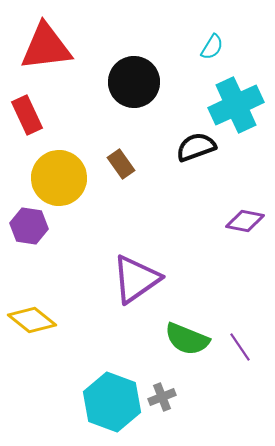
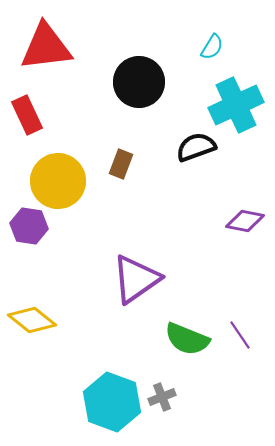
black circle: moved 5 px right
brown rectangle: rotated 56 degrees clockwise
yellow circle: moved 1 px left, 3 px down
purple line: moved 12 px up
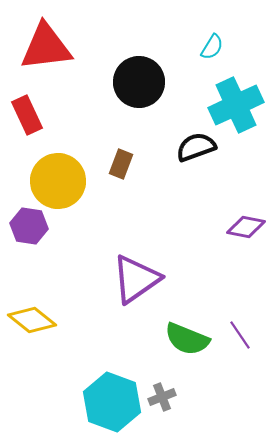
purple diamond: moved 1 px right, 6 px down
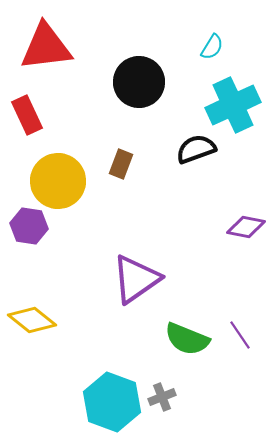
cyan cross: moved 3 px left
black semicircle: moved 2 px down
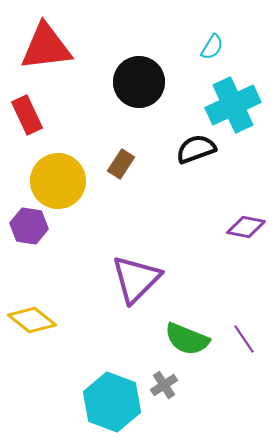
brown rectangle: rotated 12 degrees clockwise
purple triangle: rotated 10 degrees counterclockwise
purple line: moved 4 px right, 4 px down
gray cross: moved 2 px right, 12 px up; rotated 12 degrees counterclockwise
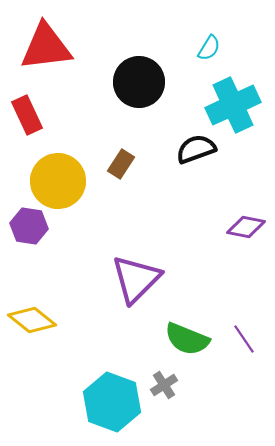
cyan semicircle: moved 3 px left, 1 px down
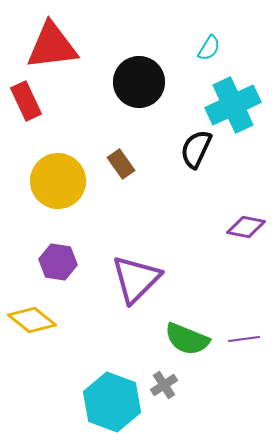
red triangle: moved 6 px right, 1 px up
red rectangle: moved 1 px left, 14 px up
black semicircle: rotated 45 degrees counterclockwise
brown rectangle: rotated 68 degrees counterclockwise
purple hexagon: moved 29 px right, 36 px down
purple line: rotated 64 degrees counterclockwise
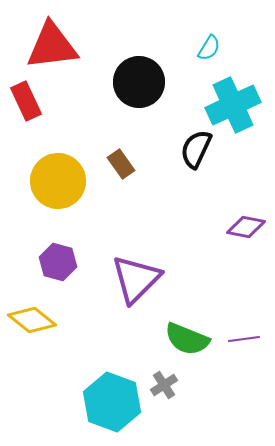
purple hexagon: rotated 6 degrees clockwise
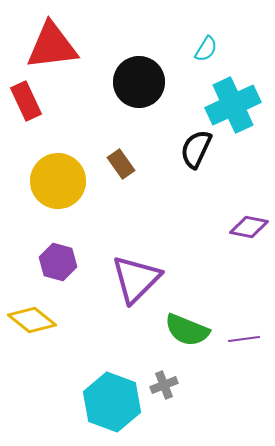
cyan semicircle: moved 3 px left, 1 px down
purple diamond: moved 3 px right
green semicircle: moved 9 px up
gray cross: rotated 12 degrees clockwise
